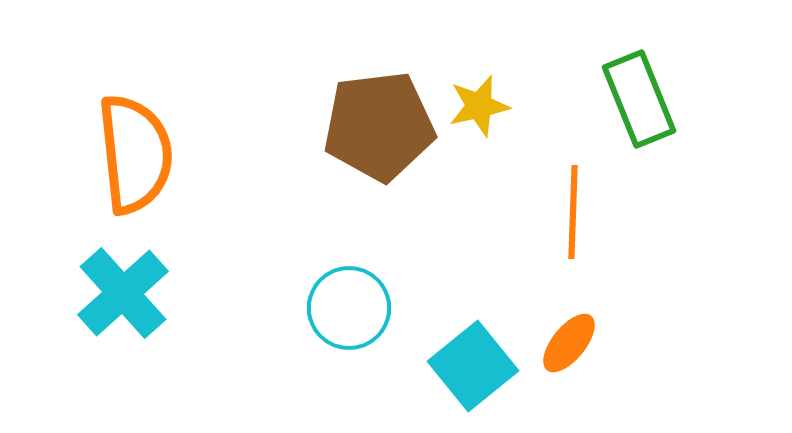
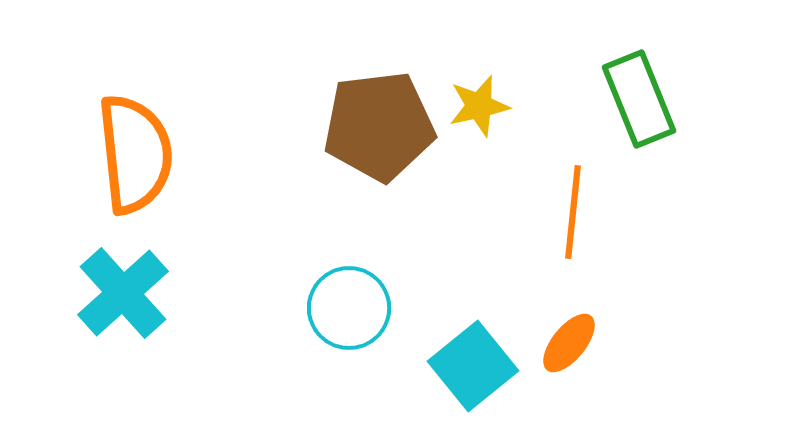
orange line: rotated 4 degrees clockwise
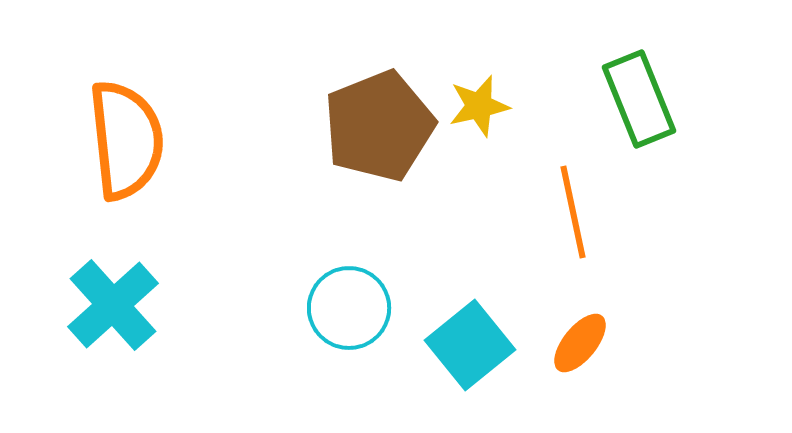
brown pentagon: rotated 15 degrees counterclockwise
orange semicircle: moved 9 px left, 14 px up
orange line: rotated 18 degrees counterclockwise
cyan cross: moved 10 px left, 12 px down
orange ellipse: moved 11 px right
cyan square: moved 3 px left, 21 px up
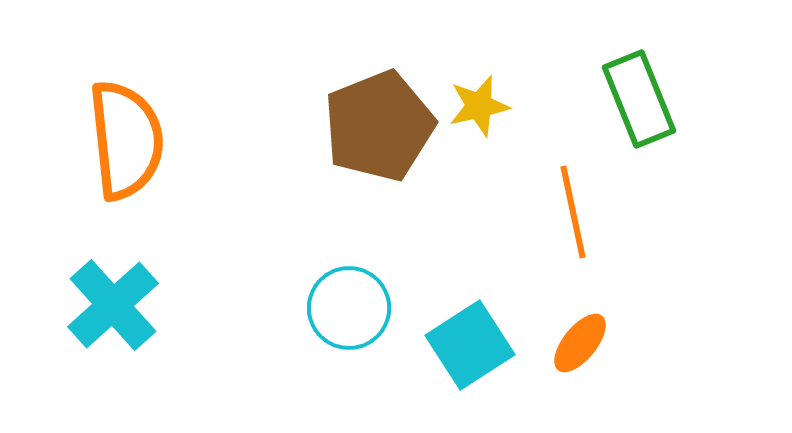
cyan square: rotated 6 degrees clockwise
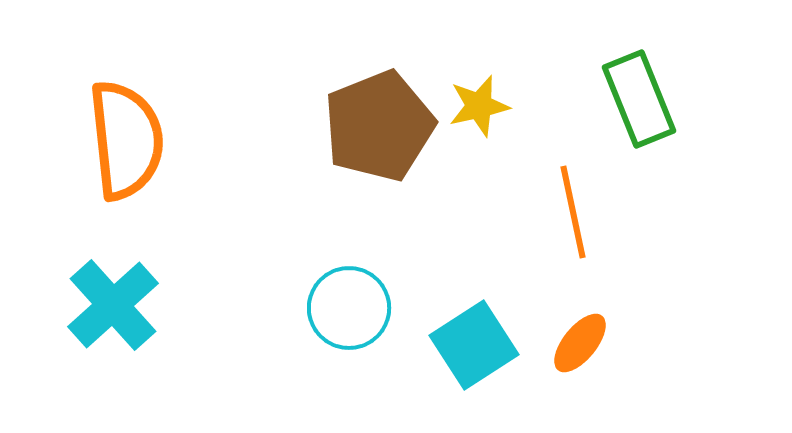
cyan square: moved 4 px right
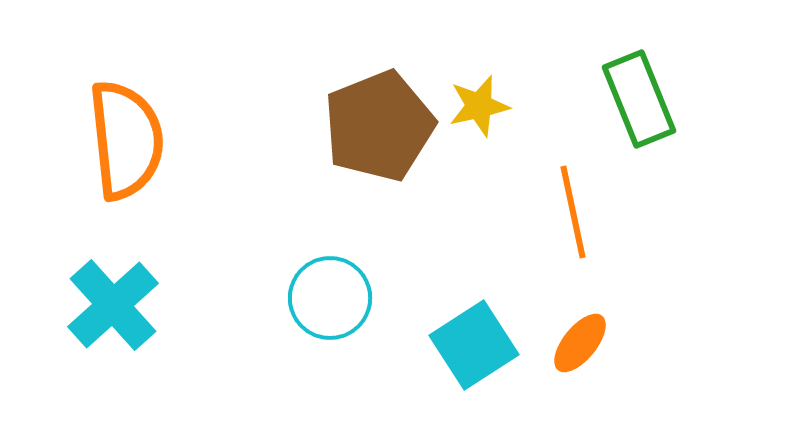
cyan circle: moved 19 px left, 10 px up
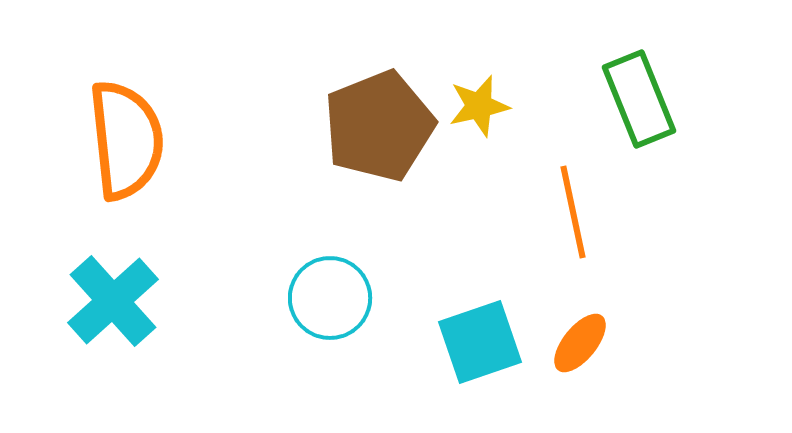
cyan cross: moved 4 px up
cyan square: moved 6 px right, 3 px up; rotated 14 degrees clockwise
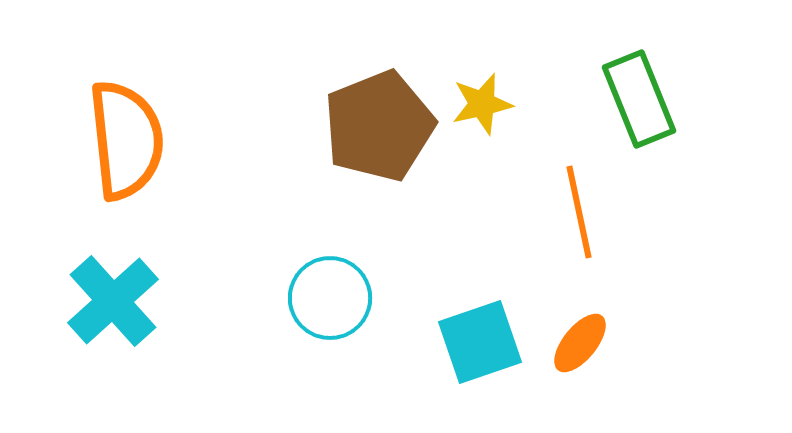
yellow star: moved 3 px right, 2 px up
orange line: moved 6 px right
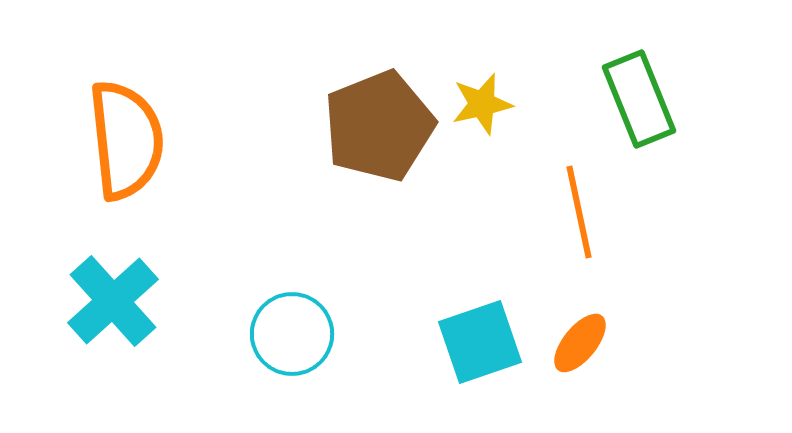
cyan circle: moved 38 px left, 36 px down
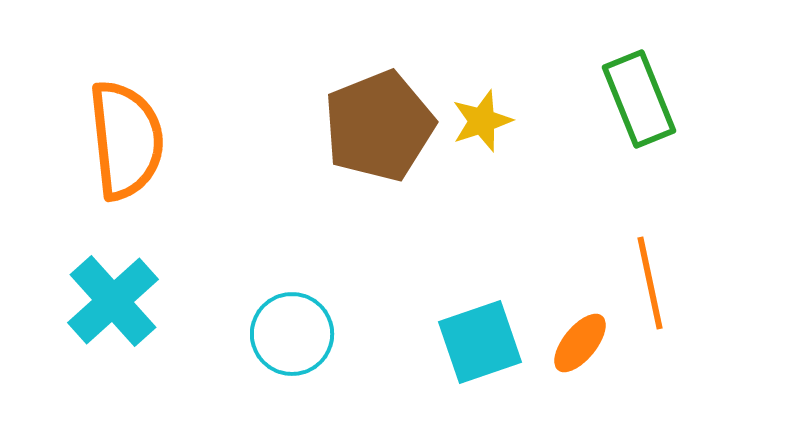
yellow star: moved 17 px down; rotated 6 degrees counterclockwise
orange line: moved 71 px right, 71 px down
